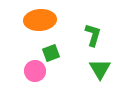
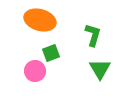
orange ellipse: rotated 20 degrees clockwise
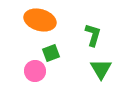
green triangle: moved 1 px right
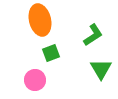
orange ellipse: rotated 60 degrees clockwise
green L-shape: rotated 40 degrees clockwise
pink circle: moved 9 px down
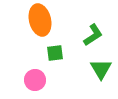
green square: moved 4 px right; rotated 12 degrees clockwise
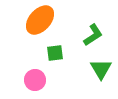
orange ellipse: rotated 56 degrees clockwise
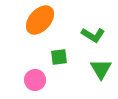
green L-shape: rotated 65 degrees clockwise
green square: moved 4 px right, 4 px down
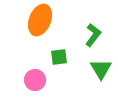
orange ellipse: rotated 20 degrees counterclockwise
green L-shape: rotated 85 degrees counterclockwise
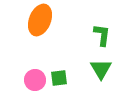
green L-shape: moved 9 px right; rotated 30 degrees counterclockwise
green square: moved 21 px down
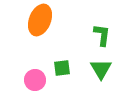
green square: moved 3 px right, 10 px up
